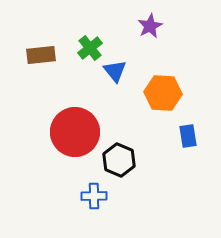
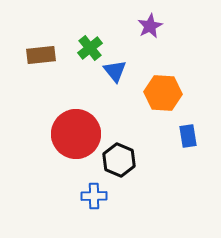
red circle: moved 1 px right, 2 px down
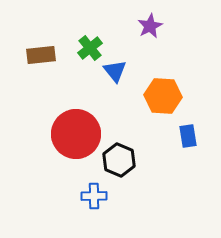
orange hexagon: moved 3 px down
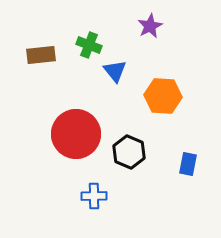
green cross: moved 1 px left, 3 px up; rotated 30 degrees counterclockwise
blue rectangle: moved 28 px down; rotated 20 degrees clockwise
black hexagon: moved 10 px right, 8 px up
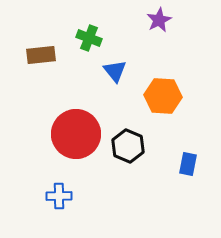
purple star: moved 9 px right, 6 px up
green cross: moved 7 px up
black hexagon: moved 1 px left, 6 px up
blue cross: moved 35 px left
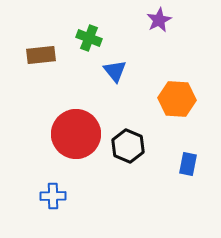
orange hexagon: moved 14 px right, 3 px down
blue cross: moved 6 px left
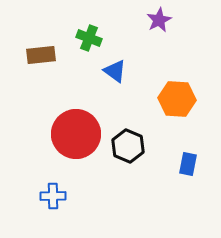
blue triangle: rotated 15 degrees counterclockwise
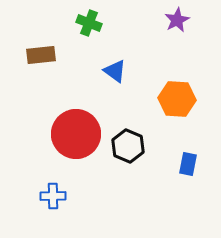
purple star: moved 18 px right
green cross: moved 15 px up
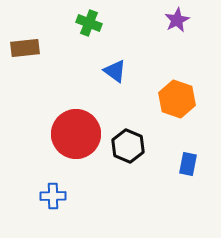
brown rectangle: moved 16 px left, 7 px up
orange hexagon: rotated 15 degrees clockwise
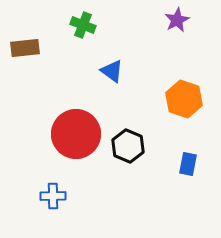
green cross: moved 6 px left, 2 px down
blue triangle: moved 3 px left
orange hexagon: moved 7 px right
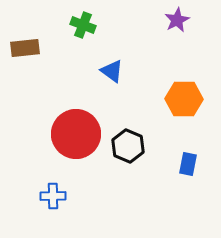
orange hexagon: rotated 18 degrees counterclockwise
